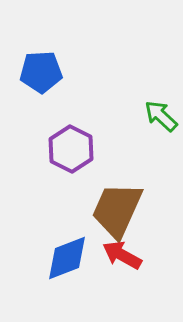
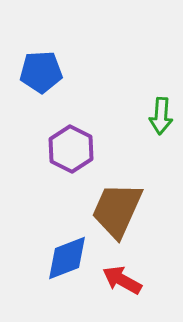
green arrow: rotated 129 degrees counterclockwise
red arrow: moved 25 px down
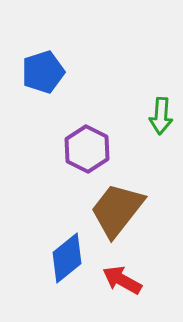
blue pentagon: moved 2 px right; rotated 15 degrees counterclockwise
purple hexagon: moved 16 px right
brown trapezoid: rotated 14 degrees clockwise
blue diamond: rotated 18 degrees counterclockwise
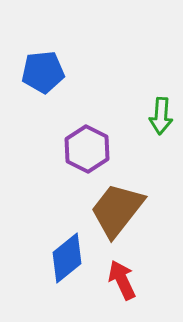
blue pentagon: rotated 12 degrees clockwise
red arrow: rotated 36 degrees clockwise
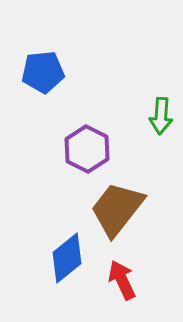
brown trapezoid: moved 1 px up
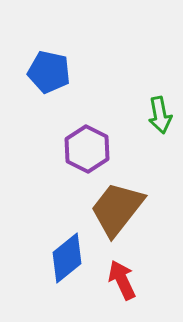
blue pentagon: moved 6 px right; rotated 18 degrees clockwise
green arrow: moved 1 px left, 1 px up; rotated 15 degrees counterclockwise
